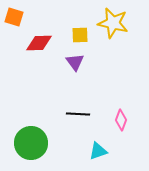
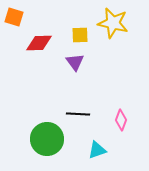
green circle: moved 16 px right, 4 px up
cyan triangle: moved 1 px left, 1 px up
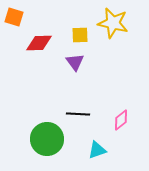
pink diamond: rotated 30 degrees clockwise
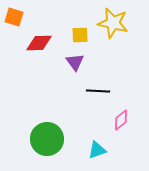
black line: moved 20 px right, 23 px up
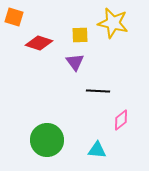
red diamond: rotated 20 degrees clockwise
green circle: moved 1 px down
cyan triangle: rotated 24 degrees clockwise
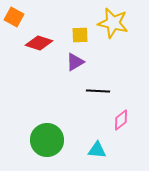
orange square: rotated 12 degrees clockwise
purple triangle: rotated 36 degrees clockwise
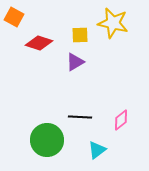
black line: moved 18 px left, 26 px down
cyan triangle: rotated 42 degrees counterclockwise
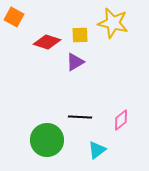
red diamond: moved 8 px right, 1 px up
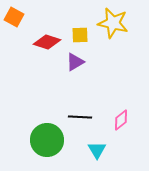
cyan triangle: rotated 24 degrees counterclockwise
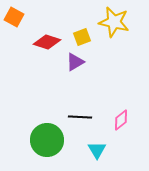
yellow star: moved 1 px right, 1 px up
yellow square: moved 2 px right, 2 px down; rotated 18 degrees counterclockwise
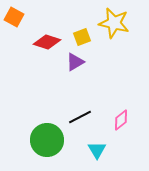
yellow star: moved 1 px down
black line: rotated 30 degrees counterclockwise
